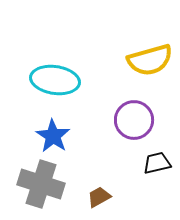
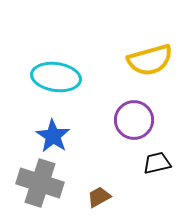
cyan ellipse: moved 1 px right, 3 px up
gray cross: moved 1 px left, 1 px up
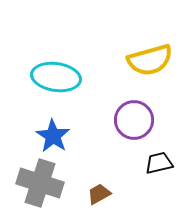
black trapezoid: moved 2 px right
brown trapezoid: moved 3 px up
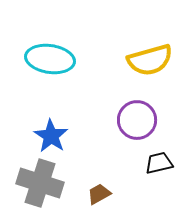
cyan ellipse: moved 6 px left, 18 px up
purple circle: moved 3 px right
blue star: moved 2 px left
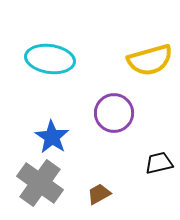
purple circle: moved 23 px left, 7 px up
blue star: moved 1 px right, 1 px down
gray cross: rotated 18 degrees clockwise
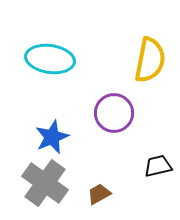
yellow semicircle: rotated 63 degrees counterclockwise
blue star: rotated 16 degrees clockwise
black trapezoid: moved 1 px left, 3 px down
gray cross: moved 5 px right
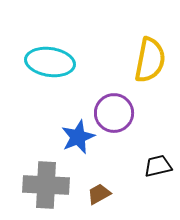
cyan ellipse: moved 3 px down
blue star: moved 26 px right
gray cross: moved 1 px right, 2 px down; rotated 33 degrees counterclockwise
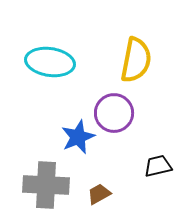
yellow semicircle: moved 14 px left
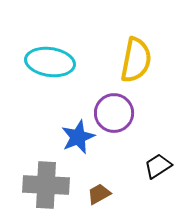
black trapezoid: rotated 20 degrees counterclockwise
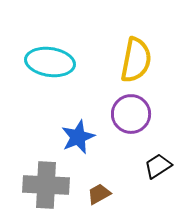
purple circle: moved 17 px right, 1 px down
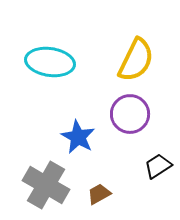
yellow semicircle: rotated 15 degrees clockwise
purple circle: moved 1 px left
blue star: rotated 20 degrees counterclockwise
gray cross: rotated 27 degrees clockwise
